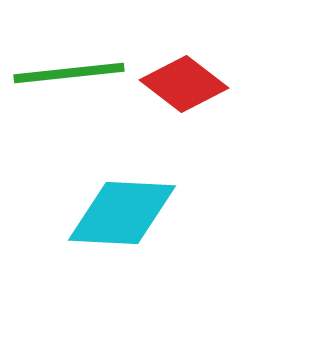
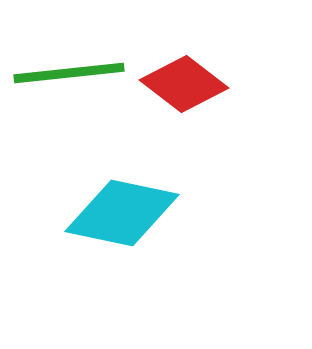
cyan diamond: rotated 9 degrees clockwise
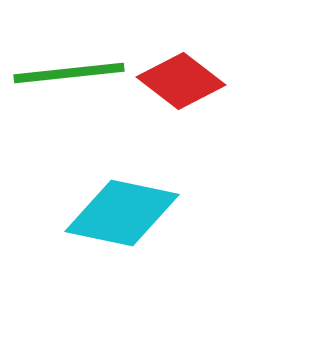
red diamond: moved 3 px left, 3 px up
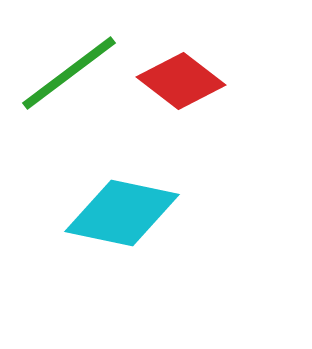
green line: rotated 31 degrees counterclockwise
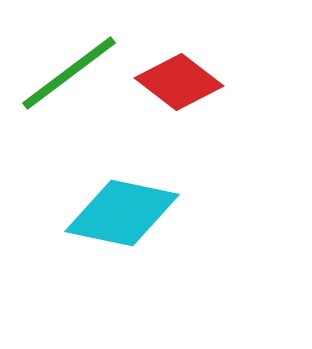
red diamond: moved 2 px left, 1 px down
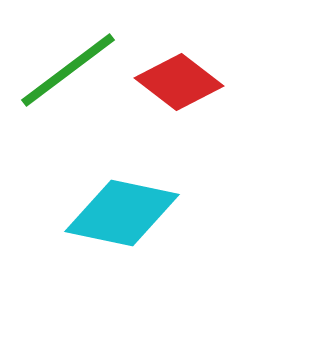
green line: moved 1 px left, 3 px up
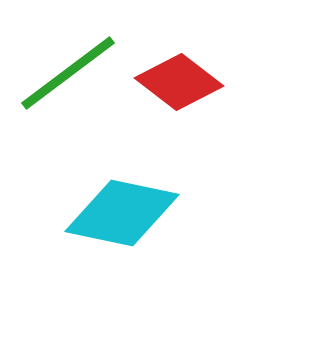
green line: moved 3 px down
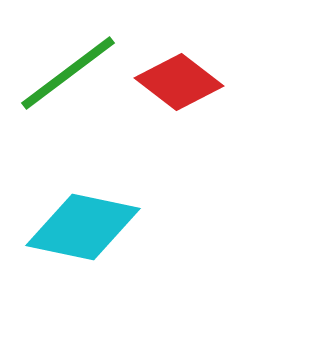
cyan diamond: moved 39 px left, 14 px down
